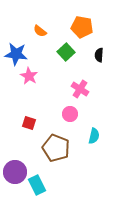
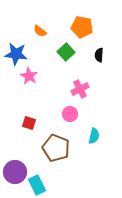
pink cross: rotated 30 degrees clockwise
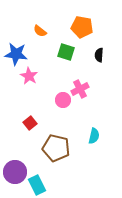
green square: rotated 30 degrees counterclockwise
pink circle: moved 7 px left, 14 px up
red square: moved 1 px right; rotated 32 degrees clockwise
brown pentagon: rotated 8 degrees counterclockwise
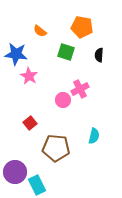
brown pentagon: rotated 8 degrees counterclockwise
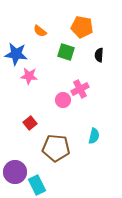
pink star: rotated 24 degrees counterclockwise
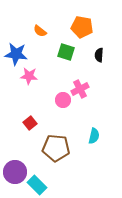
cyan rectangle: rotated 18 degrees counterclockwise
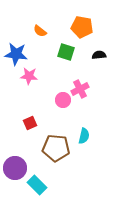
black semicircle: rotated 80 degrees clockwise
red square: rotated 16 degrees clockwise
cyan semicircle: moved 10 px left
purple circle: moved 4 px up
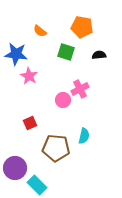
pink star: rotated 24 degrees clockwise
